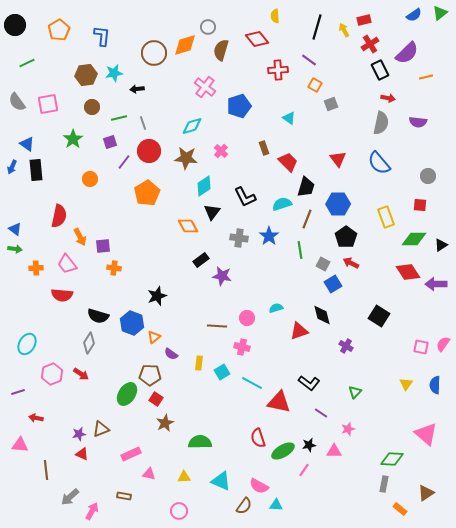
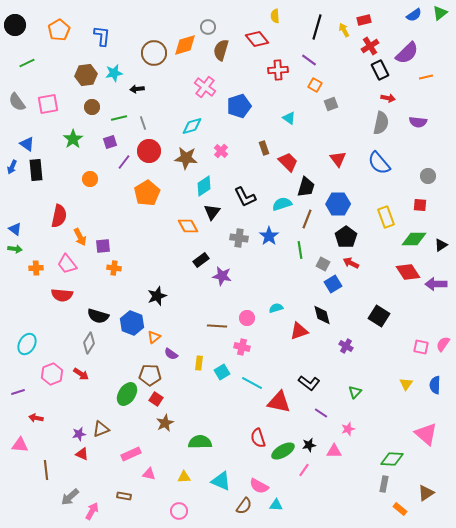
red cross at (370, 44): moved 2 px down
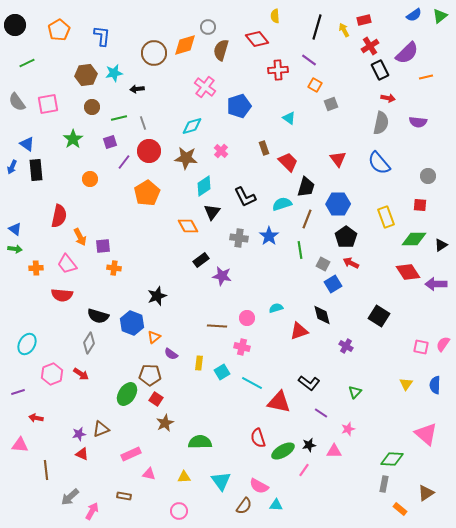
green triangle at (440, 13): moved 3 px down
cyan triangle at (221, 481): rotated 30 degrees clockwise
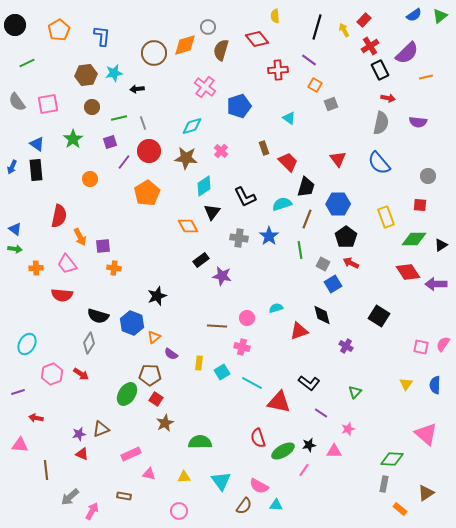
red rectangle at (364, 20): rotated 32 degrees counterclockwise
blue triangle at (27, 144): moved 10 px right
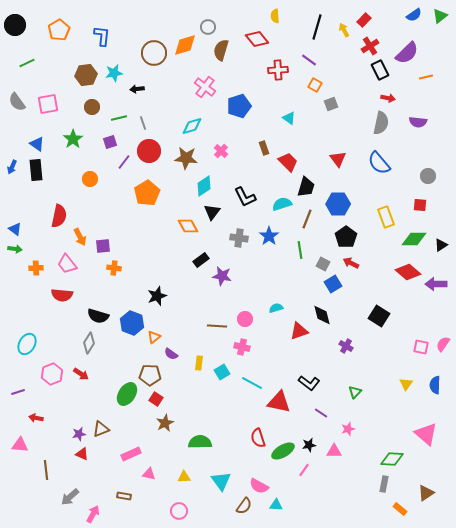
red diamond at (408, 272): rotated 15 degrees counterclockwise
pink circle at (247, 318): moved 2 px left, 1 px down
pink arrow at (92, 511): moved 1 px right, 3 px down
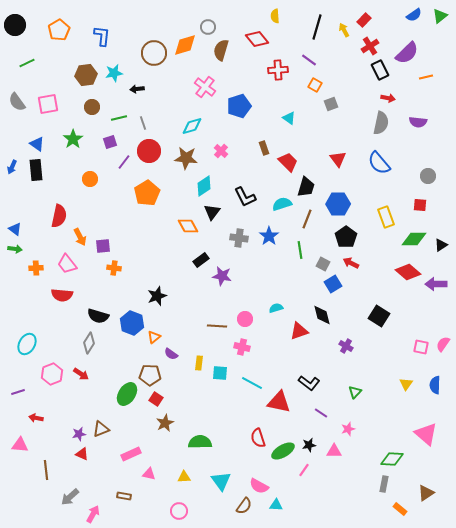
cyan square at (222, 372): moved 2 px left, 1 px down; rotated 35 degrees clockwise
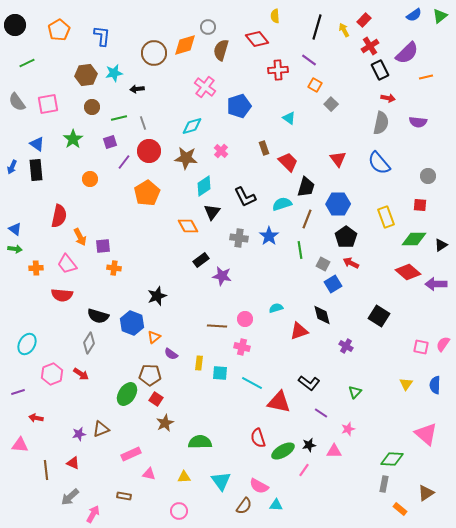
gray square at (331, 104): rotated 24 degrees counterclockwise
red triangle at (82, 454): moved 9 px left, 9 px down
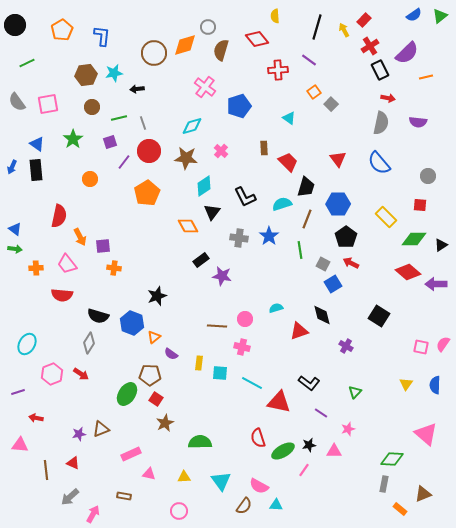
orange pentagon at (59, 30): moved 3 px right
orange square at (315, 85): moved 1 px left, 7 px down; rotated 24 degrees clockwise
brown rectangle at (264, 148): rotated 16 degrees clockwise
yellow rectangle at (386, 217): rotated 25 degrees counterclockwise
brown triangle at (426, 493): moved 3 px left, 1 px down; rotated 12 degrees clockwise
